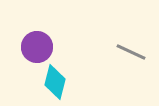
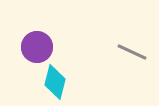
gray line: moved 1 px right
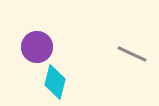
gray line: moved 2 px down
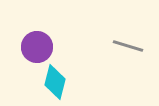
gray line: moved 4 px left, 8 px up; rotated 8 degrees counterclockwise
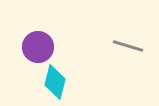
purple circle: moved 1 px right
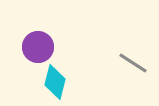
gray line: moved 5 px right, 17 px down; rotated 16 degrees clockwise
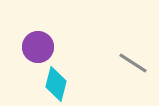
cyan diamond: moved 1 px right, 2 px down
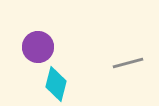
gray line: moved 5 px left; rotated 48 degrees counterclockwise
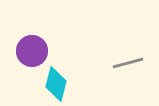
purple circle: moved 6 px left, 4 px down
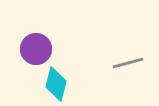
purple circle: moved 4 px right, 2 px up
